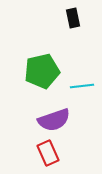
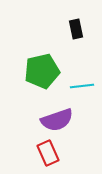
black rectangle: moved 3 px right, 11 px down
purple semicircle: moved 3 px right
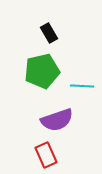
black rectangle: moved 27 px left, 4 px down; rotated 18 degrees counterclockwise
cyan line: rotated 10 degrees clockwise
red rectangle: moved 2 px left, 2 px down
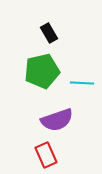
cyan line: moved 3 px up
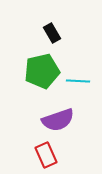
black rectangle: moved 3 px right
cyan line: moved 4 px left, 2 px up
purple semicircle: moved 1 px right
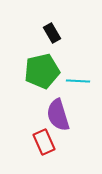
purple semicircle: moved 5 px up; rotated 92 degrees clockwise
red rectangle: moved 2 px left, 13 px up
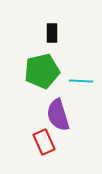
black rectangle: rotated 30 degrees clockwise
cyan line: moved 3 px right
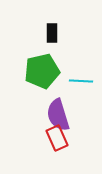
red rectangle: moved 13 px right, 4 px up
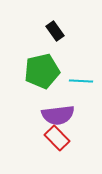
black rectangle: moved 3 px right, 2 px up; rotated 36 degrees counterclockwise
purple semicircle: rotated 80 degrees counterclockwise
red rectangle: rotated 20 degrees counterclockwise
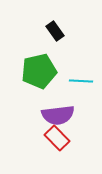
green pentagon: moved 3 px left
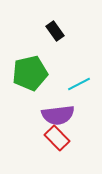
green pentagon: moved 9 px left, 2 px down
cyan line: moved 2 px left, 3 px down; rotated 30 degrees counterclockwise
